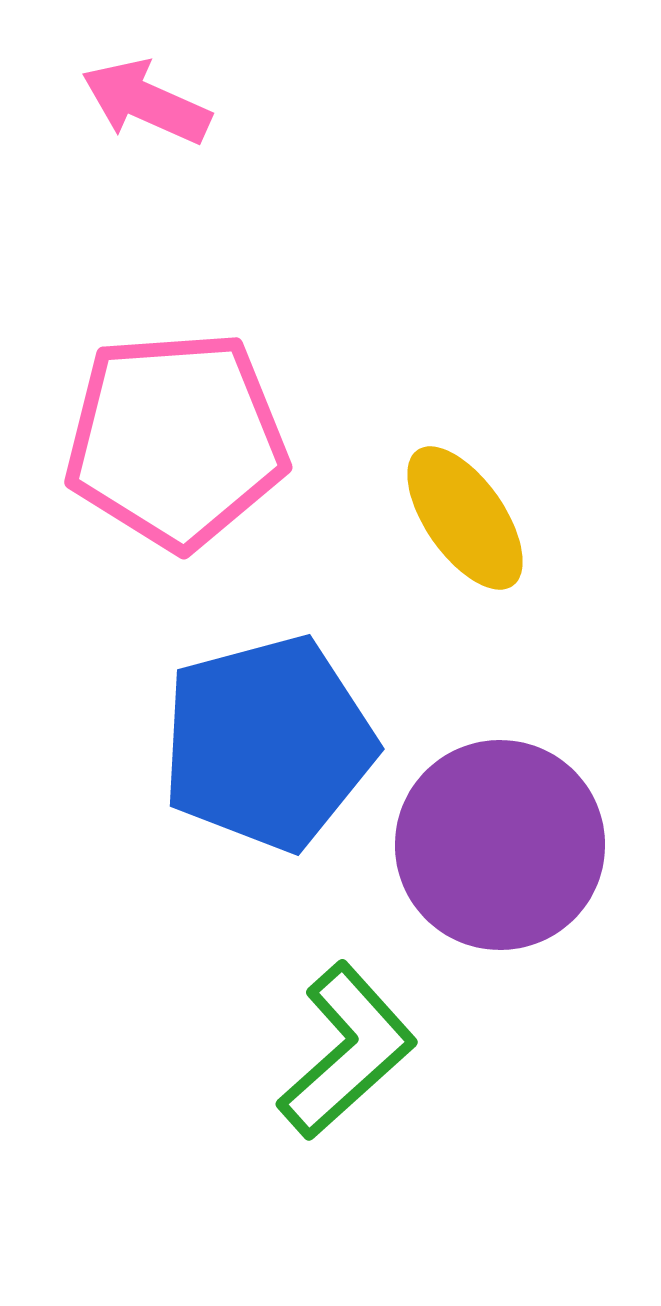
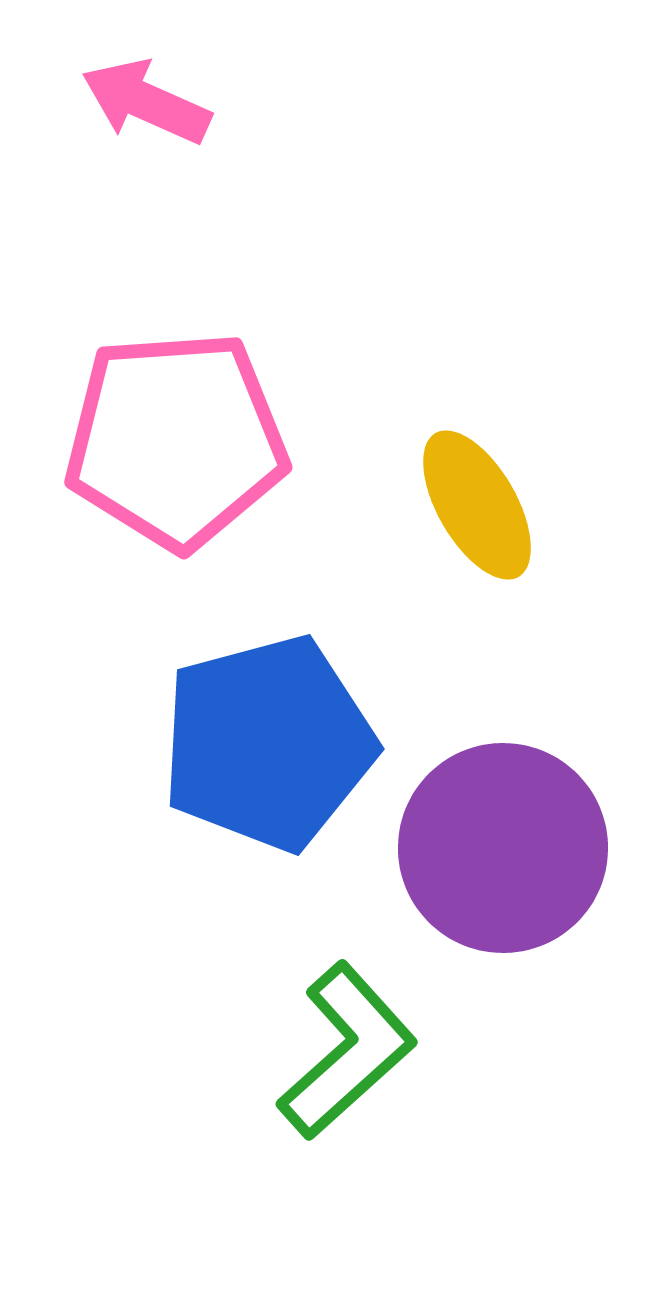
yellow ellipse: moved 12 px right, 13 px up; rotated 5 degrees clockwise
purple circle: moved 3 px right, 3 px down
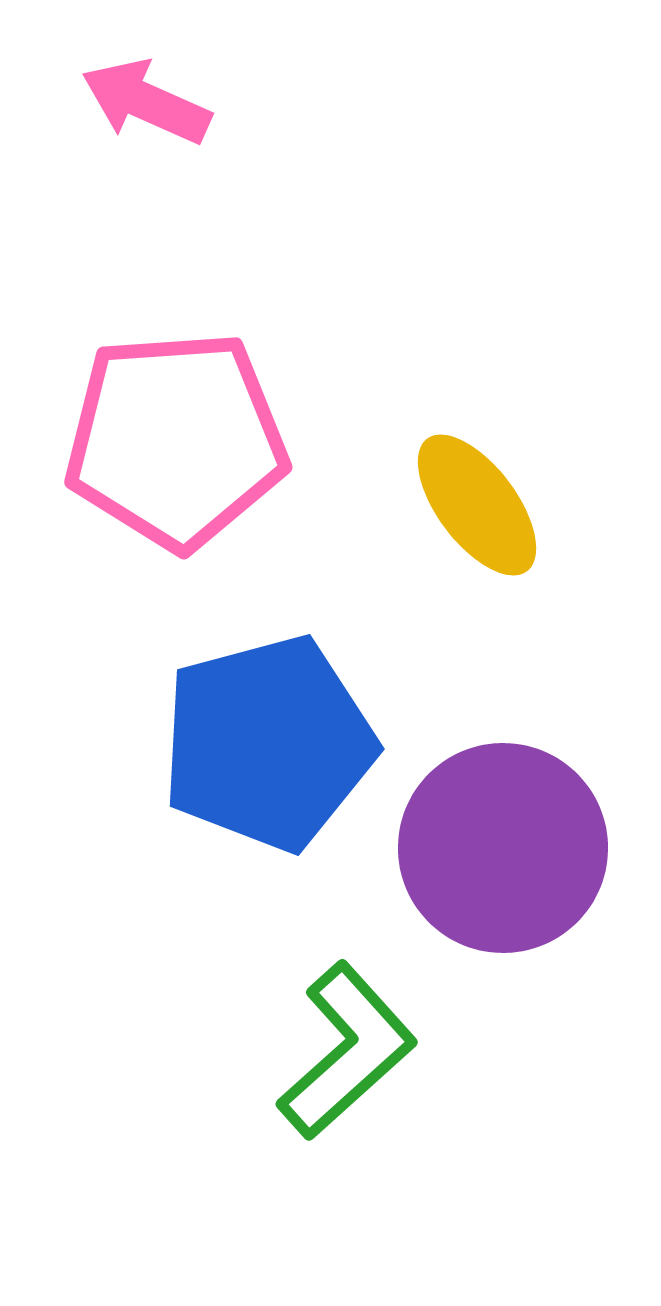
yellow ellipse: rotated 7 degrees counterclockwise
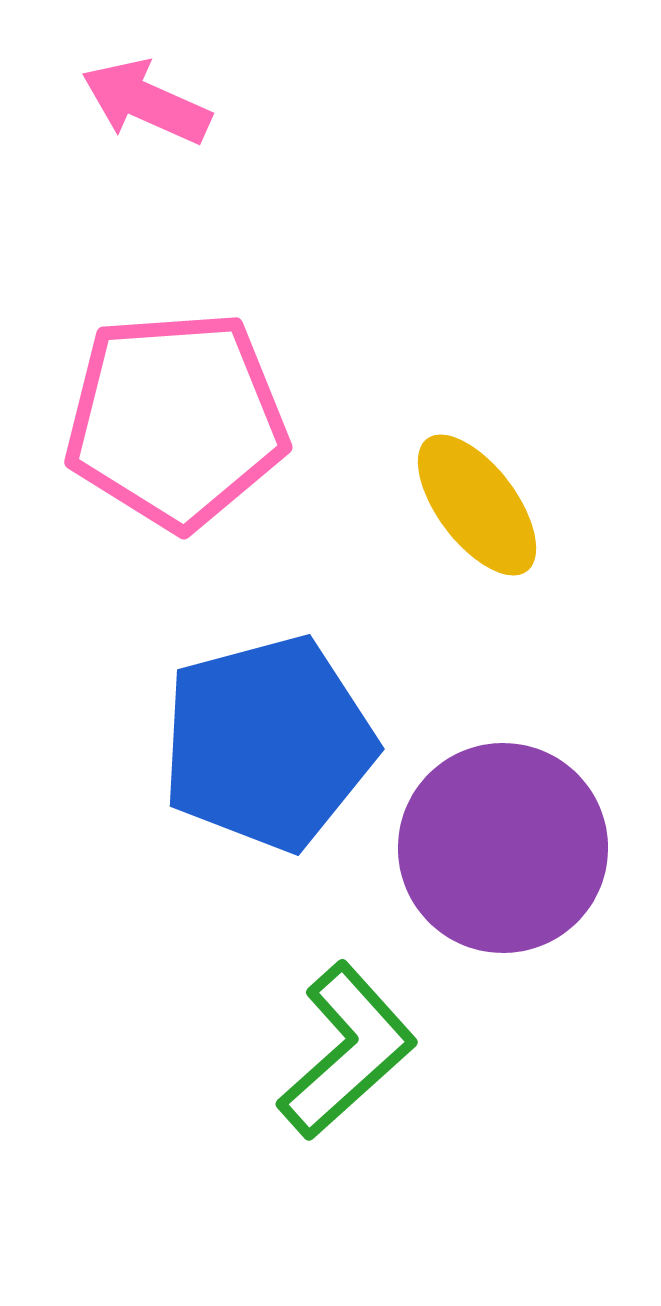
pink pentagon: moved 20 px up
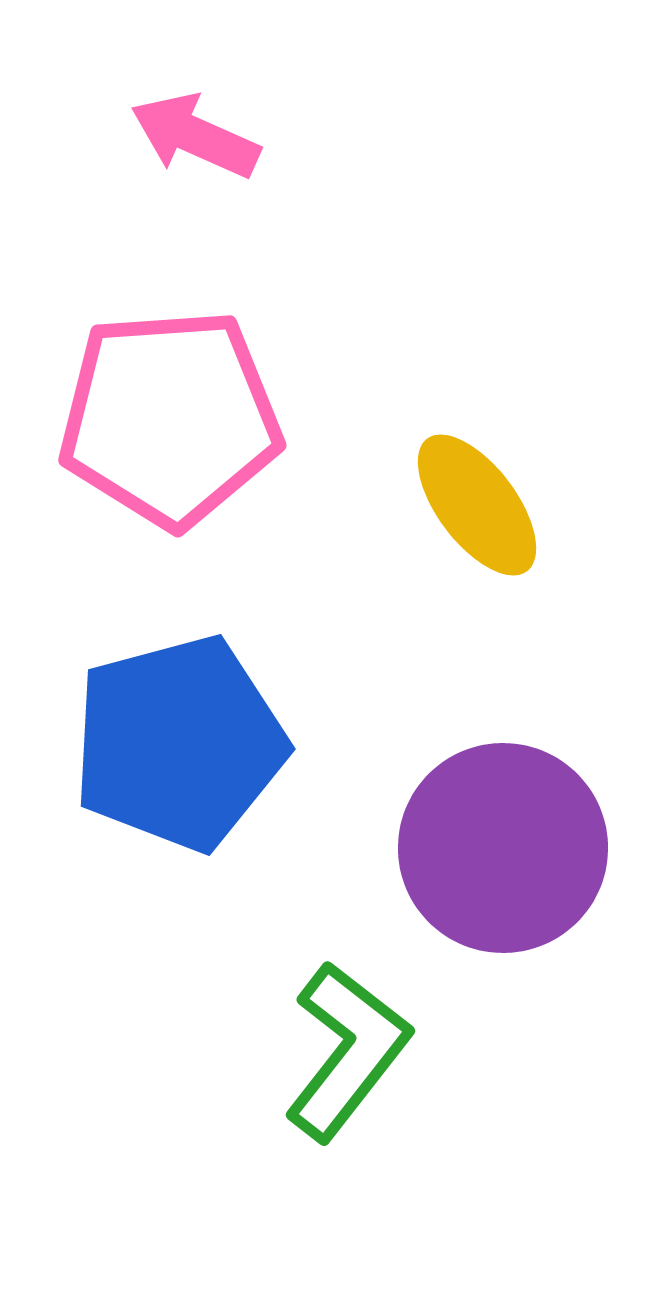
pink arrow: moved 49 px right, 34 px down
pink pentagon: moved 6 px left, 2 px up
blue pentagon: moved 89 px left
green L-shape: rotated 10 degrees counterclockwise
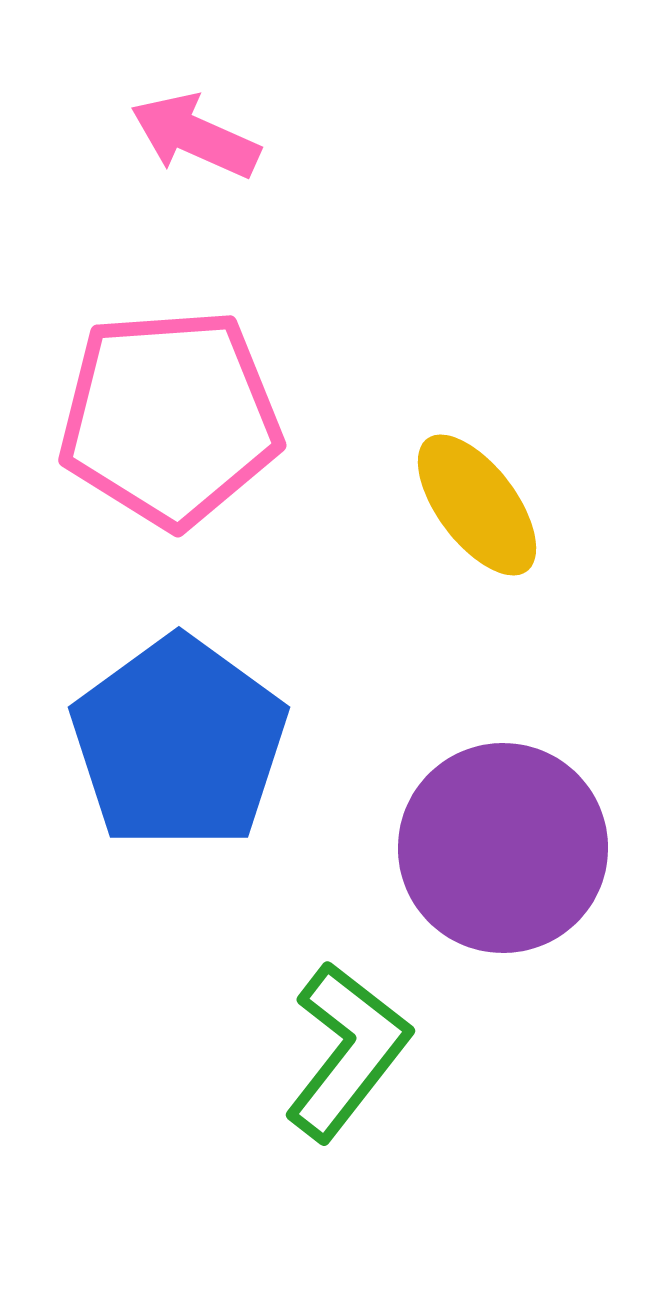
blue pentagon: rotated 21 degrees counterclockwise
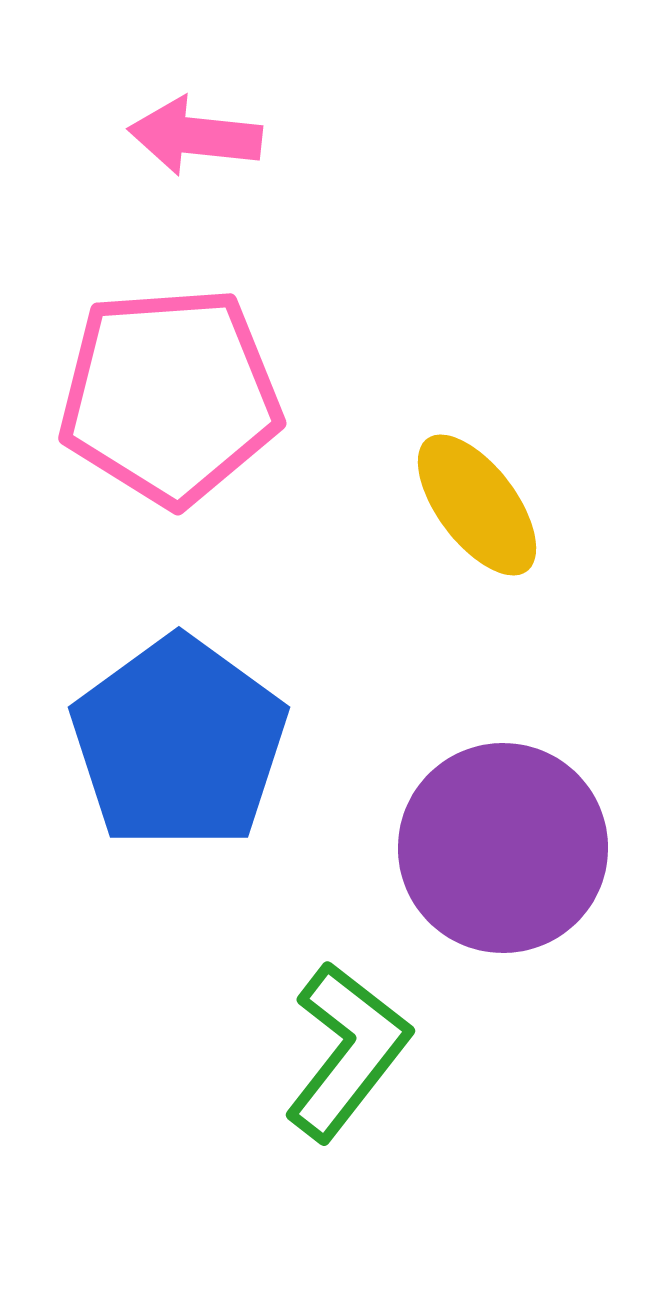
pink arrow: rotated 18 degrees counterclockwise
pink pentagon: moved 22 px up
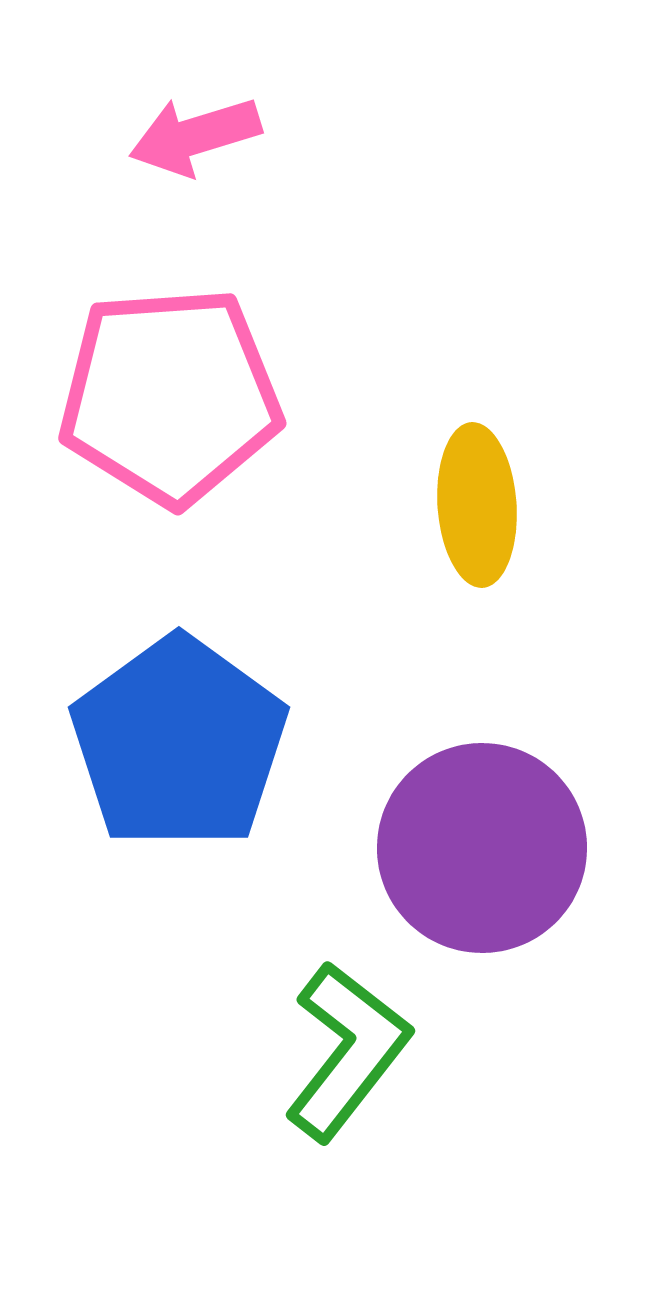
pink arrow: rotated 23 degrees counterclockwise
yellow ellipse: rotated 33 degrees clockwise
purple circle: moved 21 px left
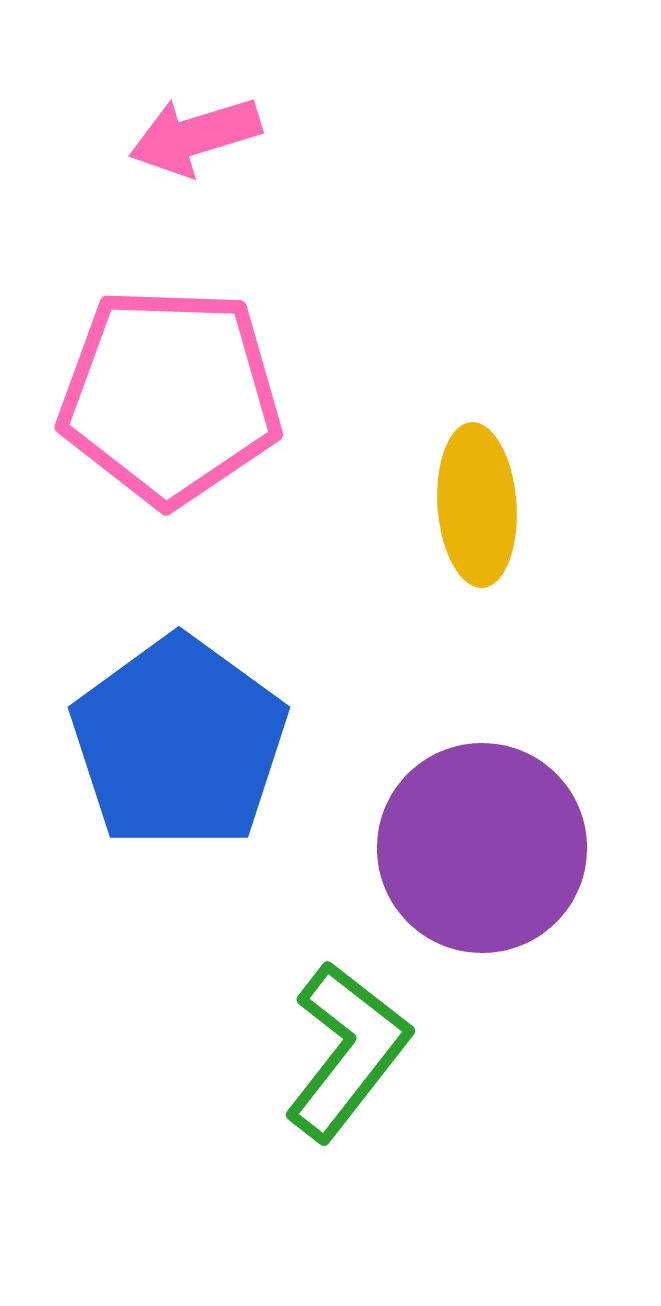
pink pentagon: rotated 6 degrees clockwise
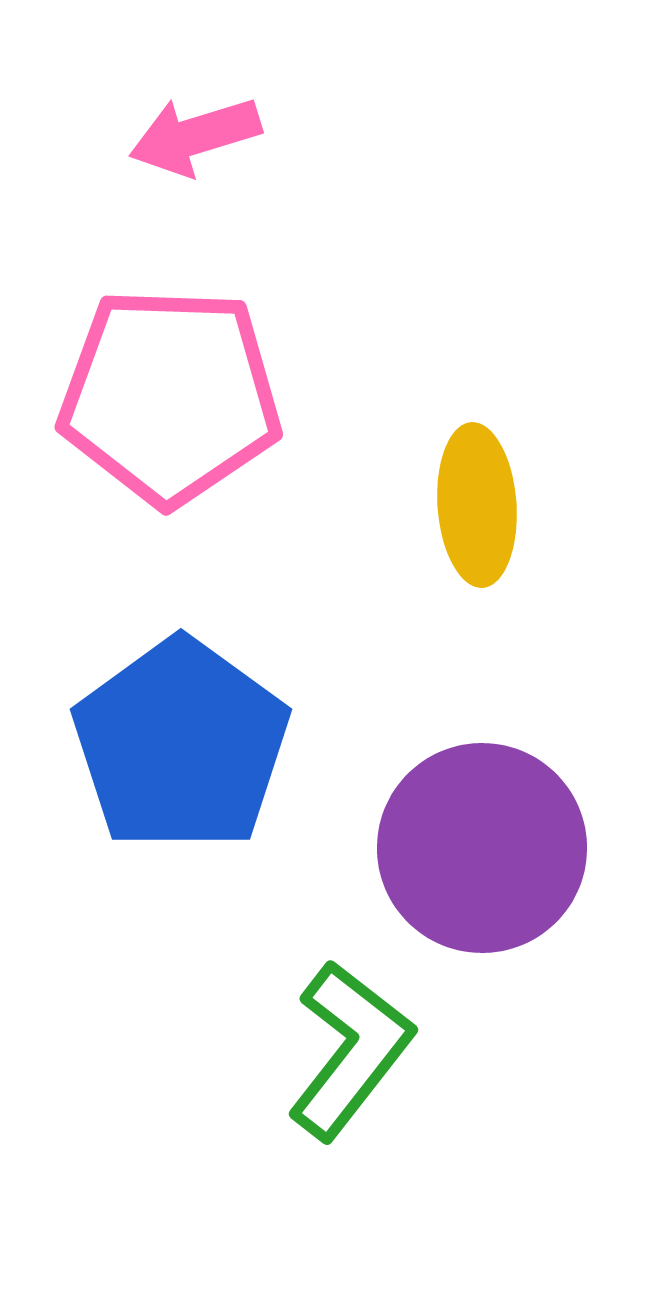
blue pentagon: moved 2 px right, 2 px down
green L-shape: moved 3 px right, 1 px up
